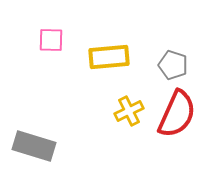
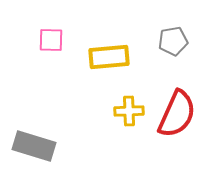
gray pentagon: moved 24 px up; rotated 28 degrees counterclockwise
yellow cross: rotated 24 degrees clockwise
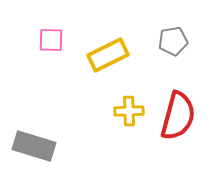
yellow rectangle: moved 1 px left, 2 px up; rotated 21 degrees counterclockwise
red semicircle: moved 1 px right, 2 px down; rotated 9 degrees counterclockwise
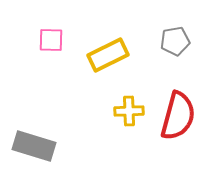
gray pentagon: moved 2 px right
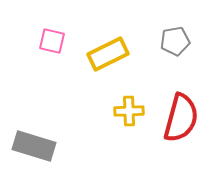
pink square: moved 1 px right, 1 px down; rotated 12 degrees clockwise
yellow rectangle: moved 1 px up
red semicircle: moved 3 px right, 2 px down
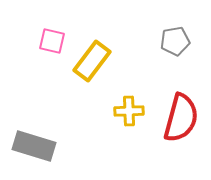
yellow rectangle: moved 16 px left, 7 px down; rotated 27 degrees counterclockwise
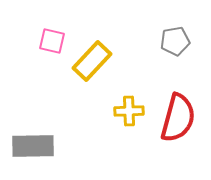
yellow rectangle: rotated 6 degrees clockwise
red semicircle: moved 3 px left
gray rectangle: moved 1 px left; rotated 18 degrees counterclockwise
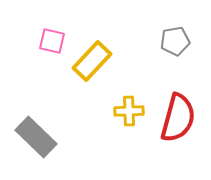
gray rectangle: moved 3 px right, 9 px up; rotated 45 degrees clockwise
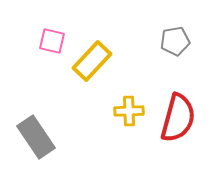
gray rectangle: rotated 12 degrees clockwise
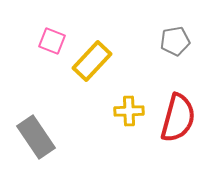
pink square: rotated 8 degrees clockwise
